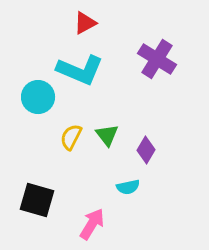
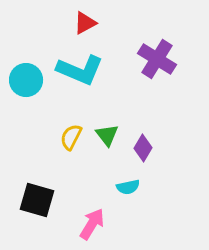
cyan circle: moved 12 px left, 17 px up
purple diamond: moved 3 px left, 2 px up
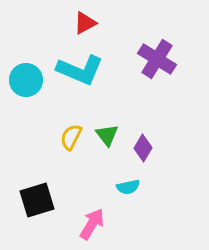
black square: rotated 33 degrees counterclockwise
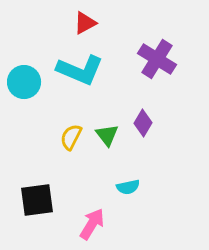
cyan circle: moved 2 px left, 2 px down
purple diamond: moved 25 px up
black square: rotated 9 degrees clockwise
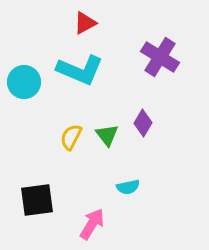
purple cross: moved 3 px right, 2 px up
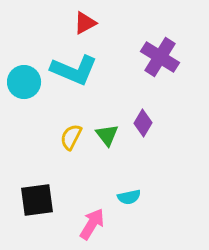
cyan L-shape: moved 6 px left
cyan semicircle: moved 1 px right, 10 px down
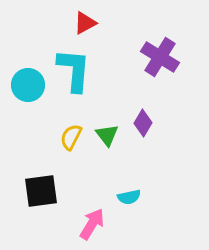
cyan L-shape: rotated 108 degrees counterclockwise
cyan circle: moved 4 px right, 3 px down
black square: moved 4 px right, 9 px up
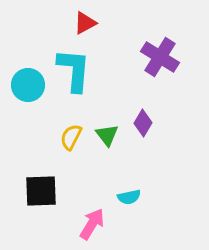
black square: rotated 6 degrees clockwise
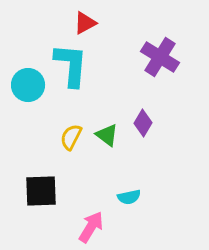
cyan L-shape: moved 3 px left, 5 px up
green triangle: rotated 15 degrees counterclockwise
pink arrow: moved 1 px left, 3 px down
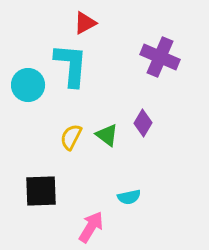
purple cross: rotated 9 degrees counterclockwise
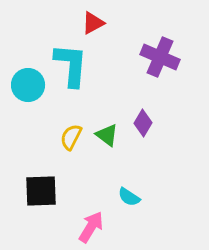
red triangle: moved 8 px right
cyan semicircle: rotated 45 degrees clockwise
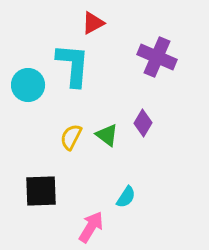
purple cross: moved 3 px left
cyan L-shape: moved 2 px right
cyan semicircle: moved 3 px left; rotated 90 degrees counterclockwise
